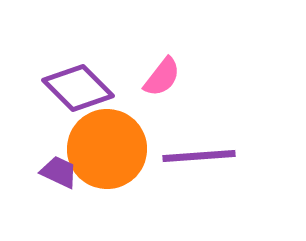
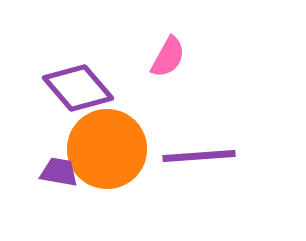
pink semicircle: moved 6 px right, 20 px up; rotated 9 degrees counterclockwise
purple diamond: rotated 4 degrees clockwise
purple trapezoid: rotated 15 degrees counterclockwise
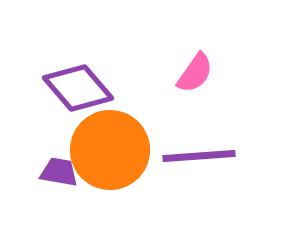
pink semicircle: moved 27 px right, 16 px down; rotated 6 degrees clockwise
orange circle: moved 3 px right, 1 px down
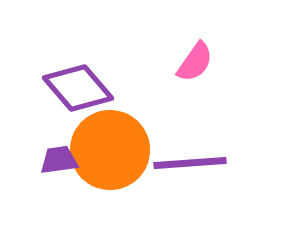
pink semicircle: moved 11 px up
purple line: moved 9 px left, 7 px down
purple trapezoid: moved 12 px up; rotated 18 degrees counterclockwise
